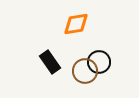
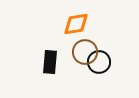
black rectangle: rotated 40 degrees clockwise
brown circle: moved 19 px up
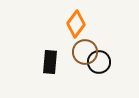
orange diamond: rotated 44 degrees counterclockwise
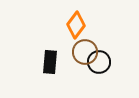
orange diamond: moved 1 px down
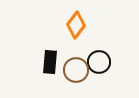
brown circle: moved 9 px left, 18 px down
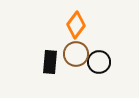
brown circle: moved 16 px up
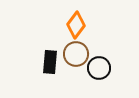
black circle: moved 6 px down
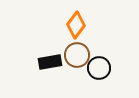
brown circle: moved 1 px right, 1 px down
black rectangle: rotated 75 degrees clockwise
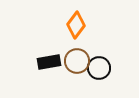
brown circle: moved 6 px down
black rectangle: moved 1 px left
